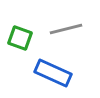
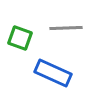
gray line: moved 1 px up; rotated 12 degrees clockwise
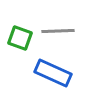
gray line: moved 8 px left, 3 px down
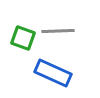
green square: moved 3 px right
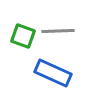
green square: moved 2 px up
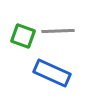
blue rectangle: moved 1 px left
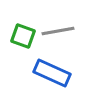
gray line: rotated 8 degrees counterclockwise
